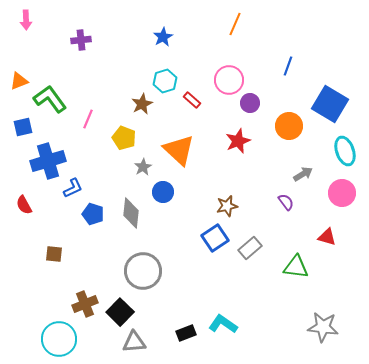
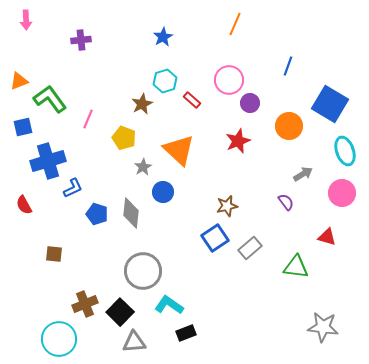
blue pentagon at (93, 214): moved 4 px right
cyan L-shape at (223, 324): moved 54 px left, 19 px up
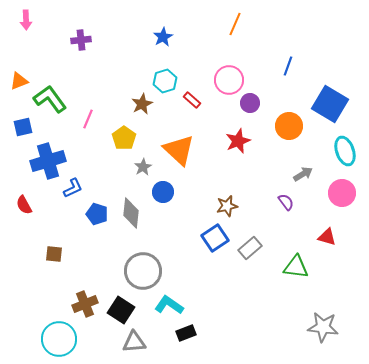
yellow pentagon at (124, 138): rotated 15 degrees clockwise
black square at (120, 312): moved 1 px right, 2 px up; rotated 12 degrees counterclockwise
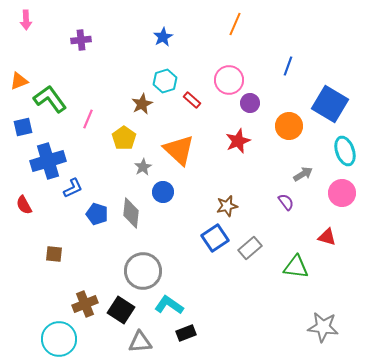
gray triangle at (134, 342): moved 6 px right
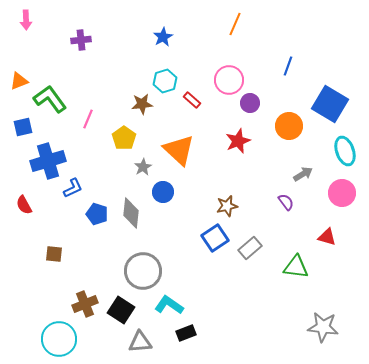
brown star at (142, 104): rotated 20 degrees clockwise
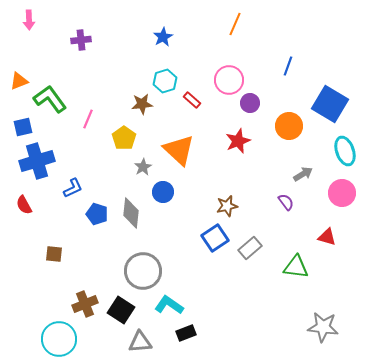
pink arrow at (26, 20): moved 3 px right
blue cross at (48, 161): moved 11 px left
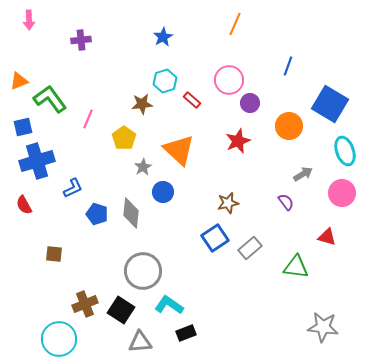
brown star at (227, 206): moved 1 px right, 3 px up
